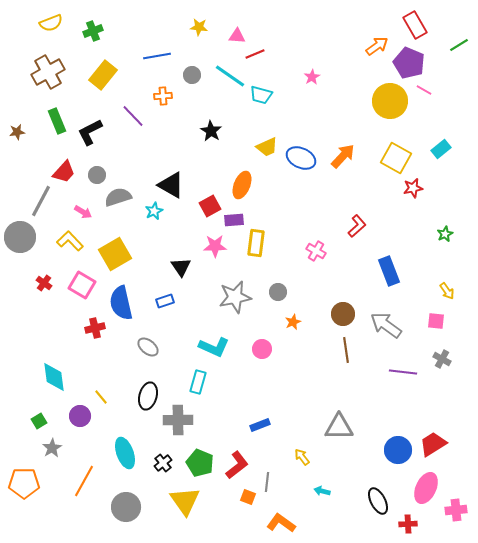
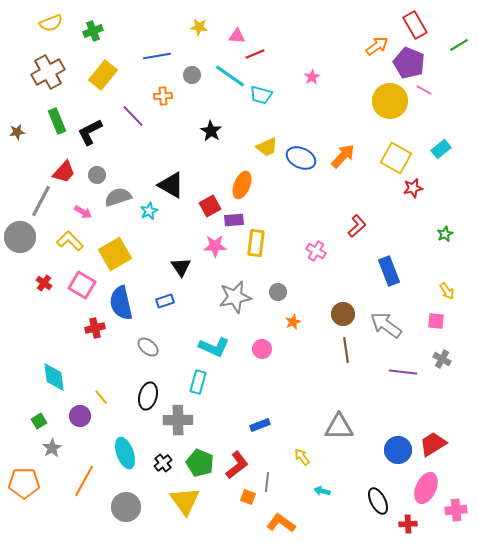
cyan star at (154, 211): moved 5 px left
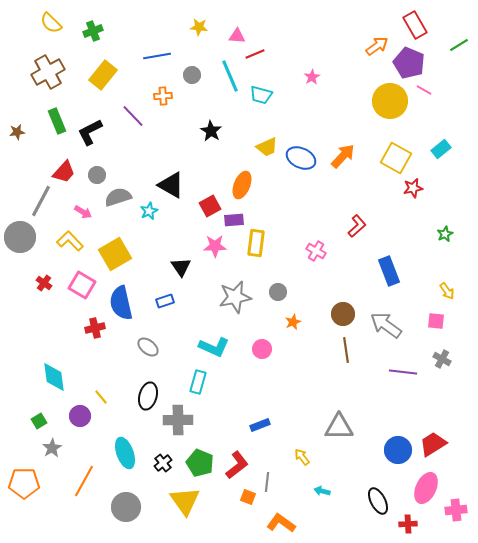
yellow semicircle at (51, 23): rotated 65 degrees clockwise
cyan line at (230, 76): rotated 32 degrees clockwise
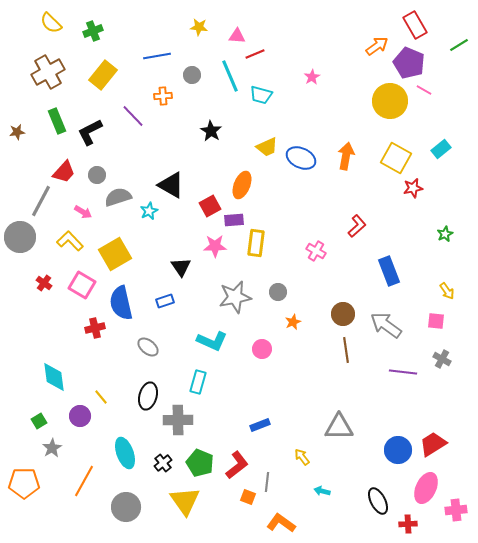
orange arrow at (343, 156): moved 3 px right; rotated 32 degrees counterclockwise
cyan L-shape at (214, 347): moved 2 px left, 6 px up
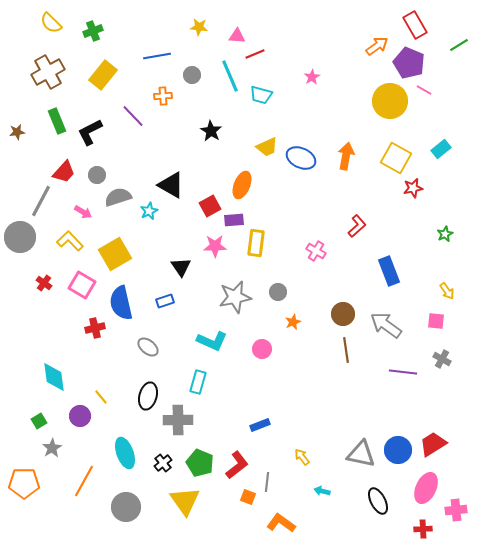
gray triangle at (339, 427): moved 22 px right, 27 px down; rotated 12 degrees clockwise
red cross at (408, 524): moved 15 px right, 5 px down
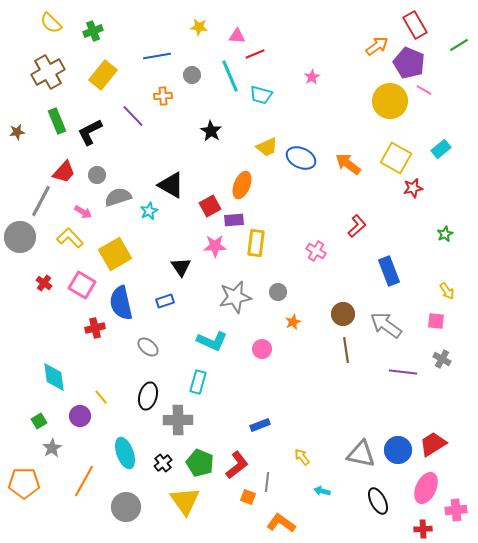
orange arrow at (346, 156): moved 2 px right, 8 px down; rotated 64 degrees counterclockwise
yellow L-shape at (70, 241): moved 3 px up
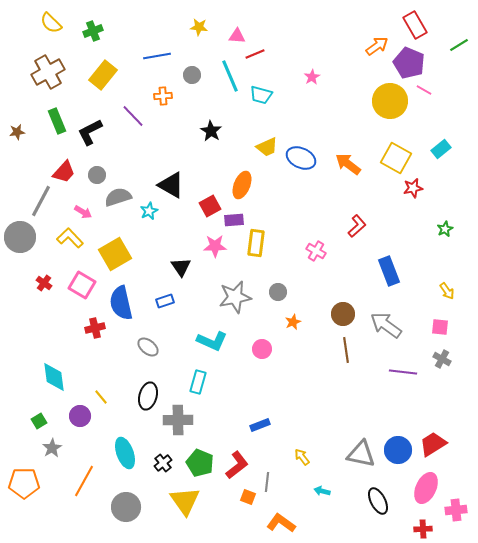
green star at (445, 234): moved 5 px up
pink square at (436, 321): moved 4 px right, 6 px down
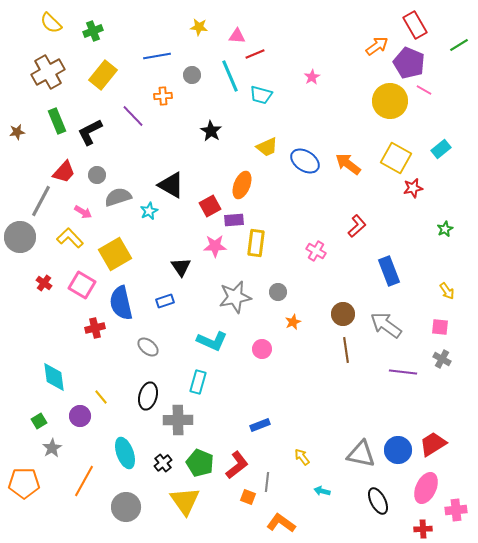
blue ellipse at (301, 158): moved 4 px right, 3 px down; rotated 8 degrees clockwise
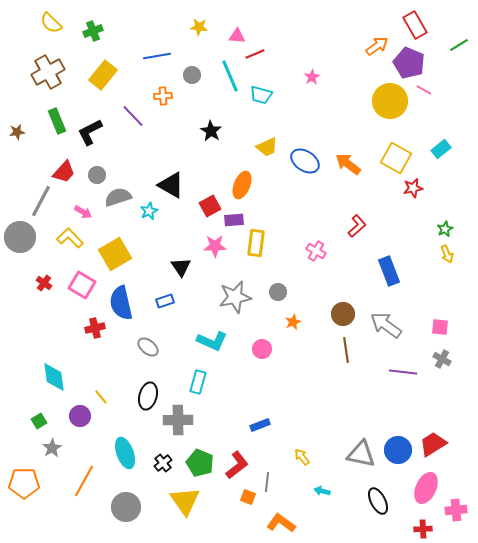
yellow arrow at (447, 291): moved 37 px up; rotated 12 degrees clockwise
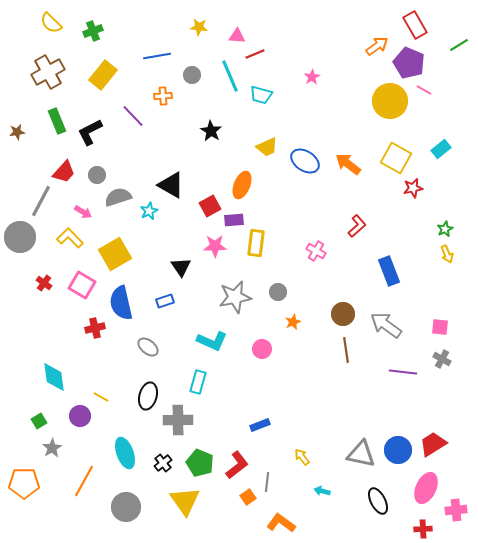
yellow line at (101, 397): rotated 21 degrees counterclockwise
orange square at (248, 497): rotated 35 degrees clockwise
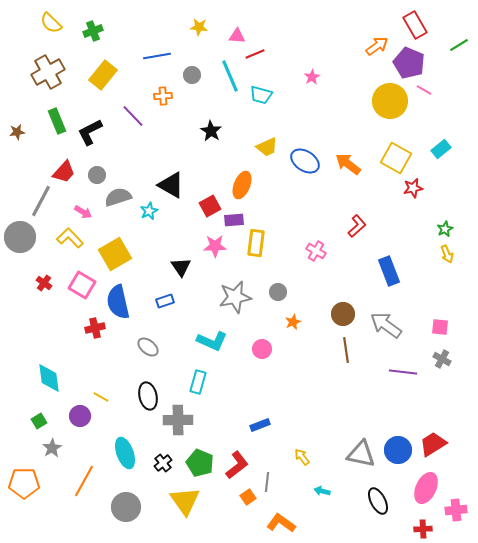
blue semicircle at (121, 303): moved 3 px left, 1 px up
cyan diamond at (54, 377): moved 5 px left, 1 px down
black ellipse at (148, 396): rotated 28 degrees counterclockwise
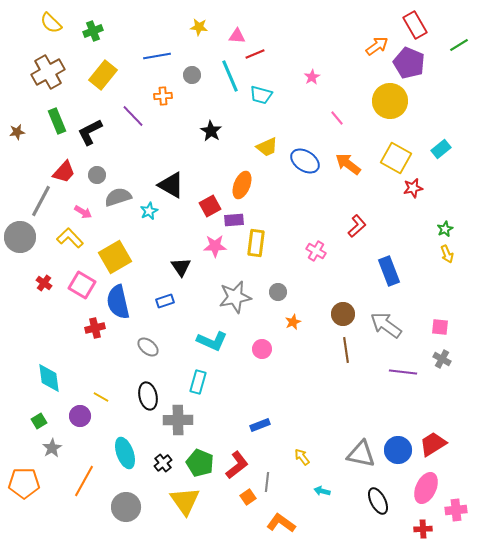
pink line at (424, 90): moved 87 px left, 28 px down; rotated 21 degrees clockwise
yellow square at (115, 254): moved 3 px down
